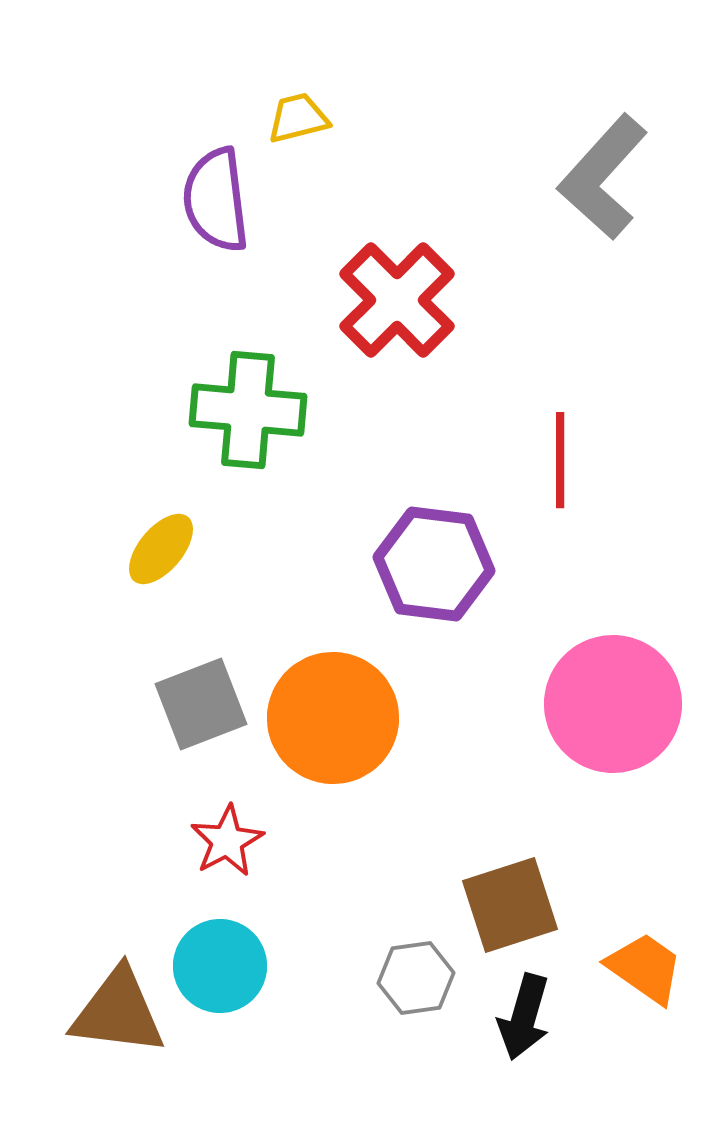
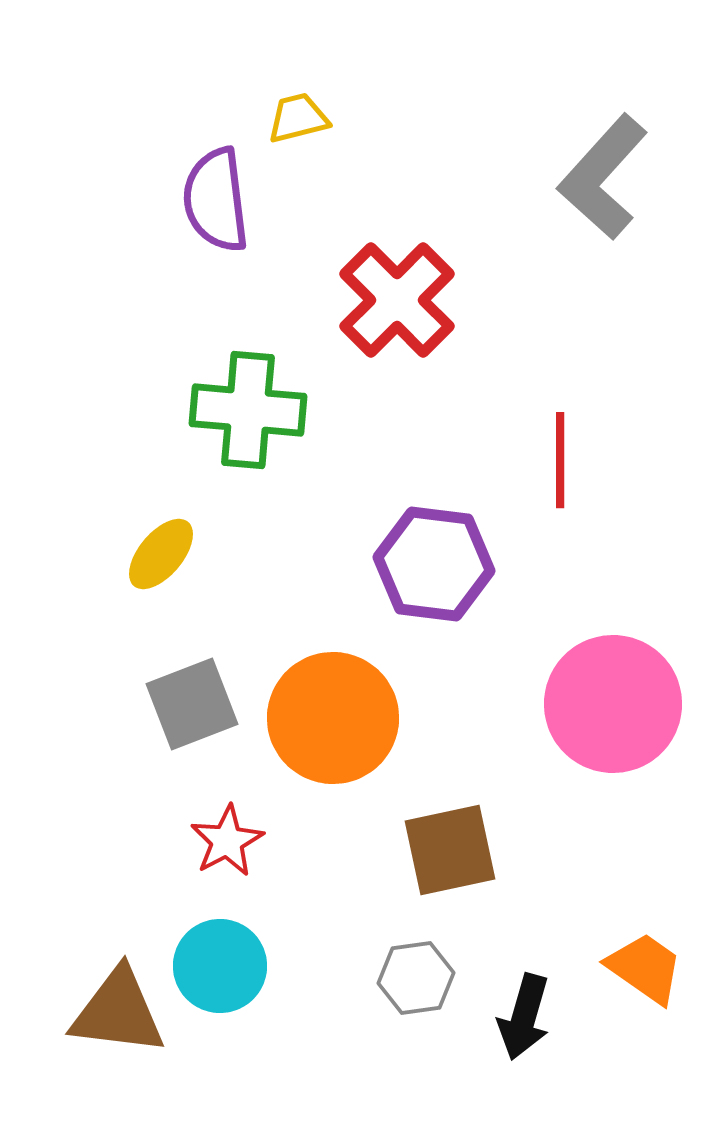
yellow ellipse: moved 5 px down
gray square: moved 9 px left
brown square: moved 60 px left, 55 px up; rotated 6 degrees clockwise
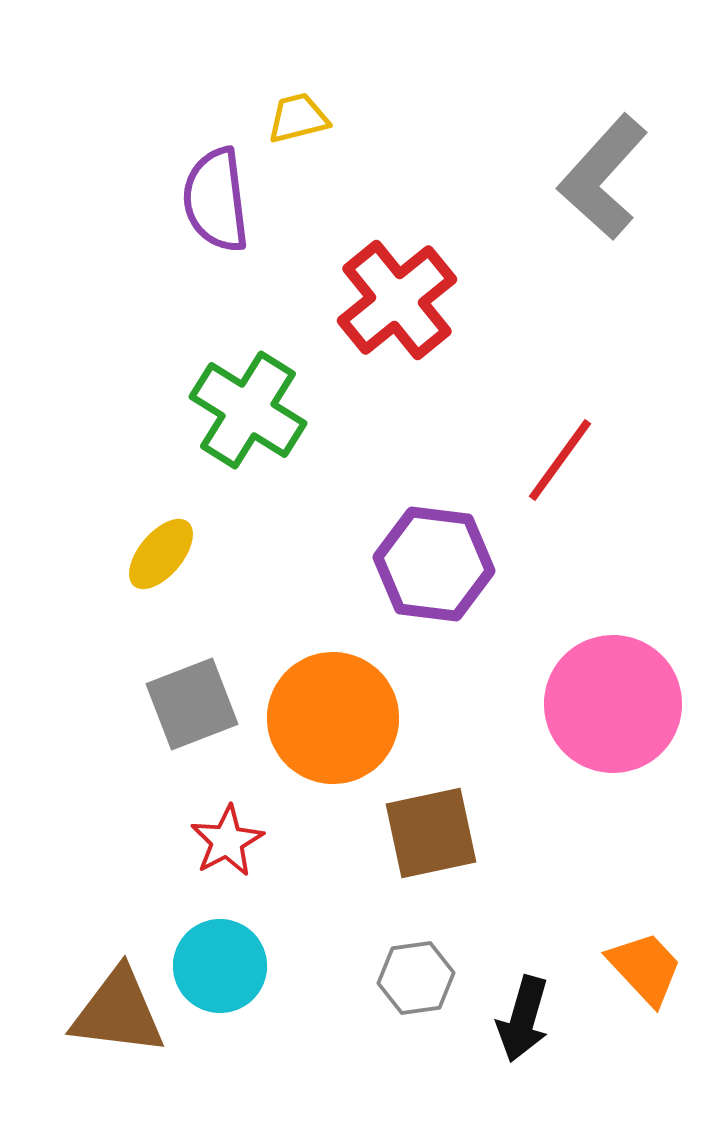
red cross: rotated 6 degrees clockwise
green cross: rotated 27 degrees clockwise
red line: rotated 36 degrees clockwise
brown square: moved 19 px left, 17 px up
orange trapezoid: rotated 12 degrees clockwise
black arrow: moved 1 px left, 2 px down
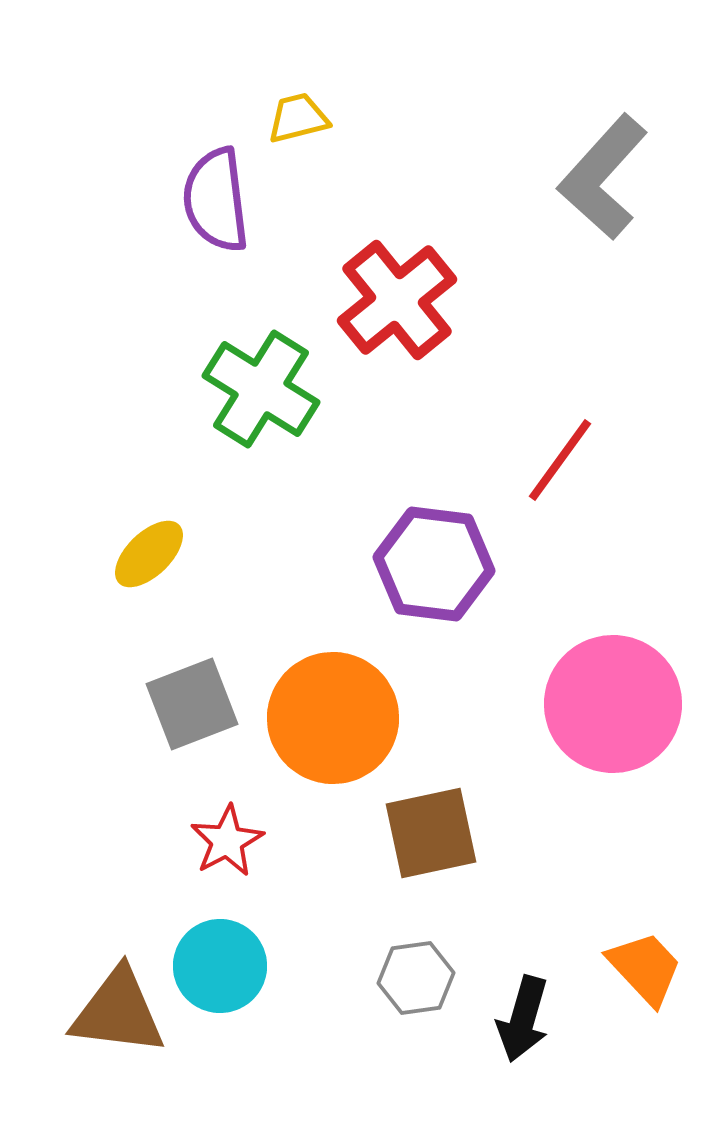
green cross: moved 13 px right, 21 px up
yellow ellipse: moved 12 px left; rotated 6 degrees clockwise
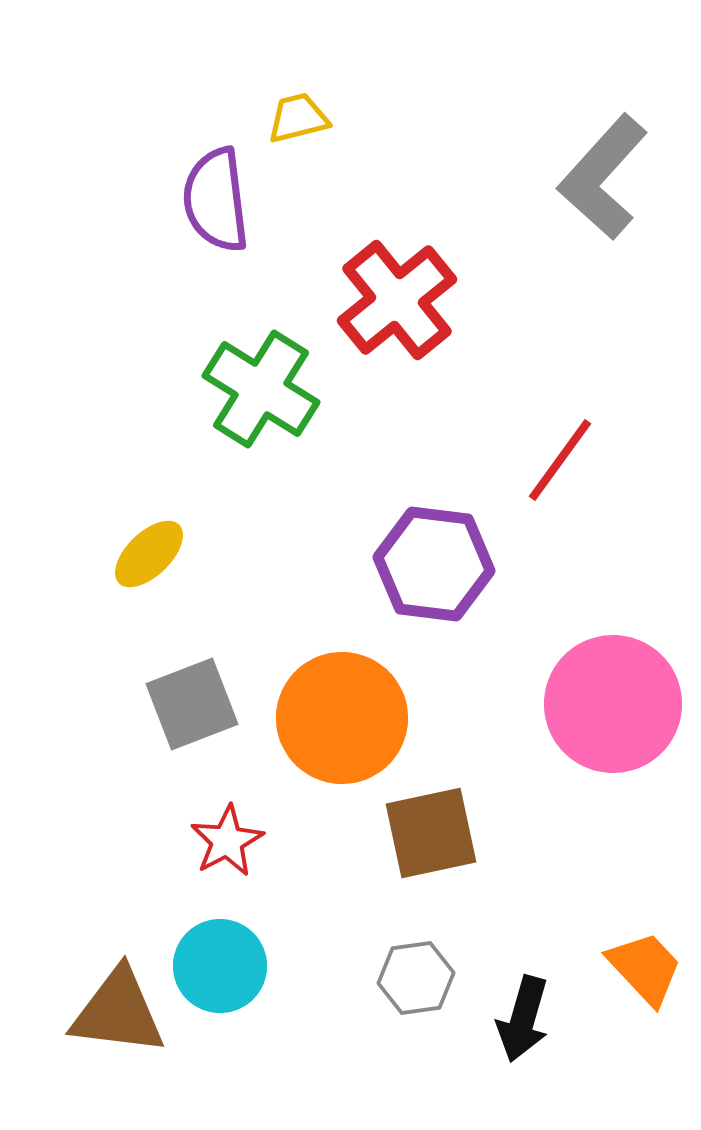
orange circle: moved 9 px right
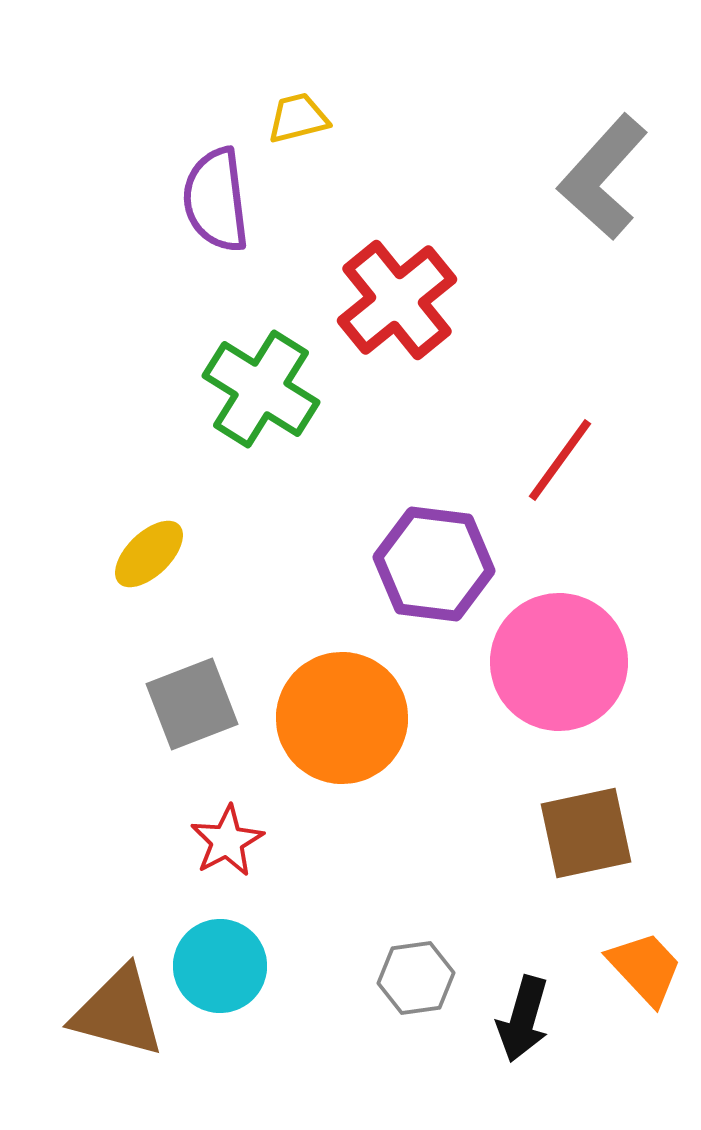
pink circle: moved 54 px left, 42 px up
brown square: moved 155 px right
brown triangle: rotated 8 degrees clockwise
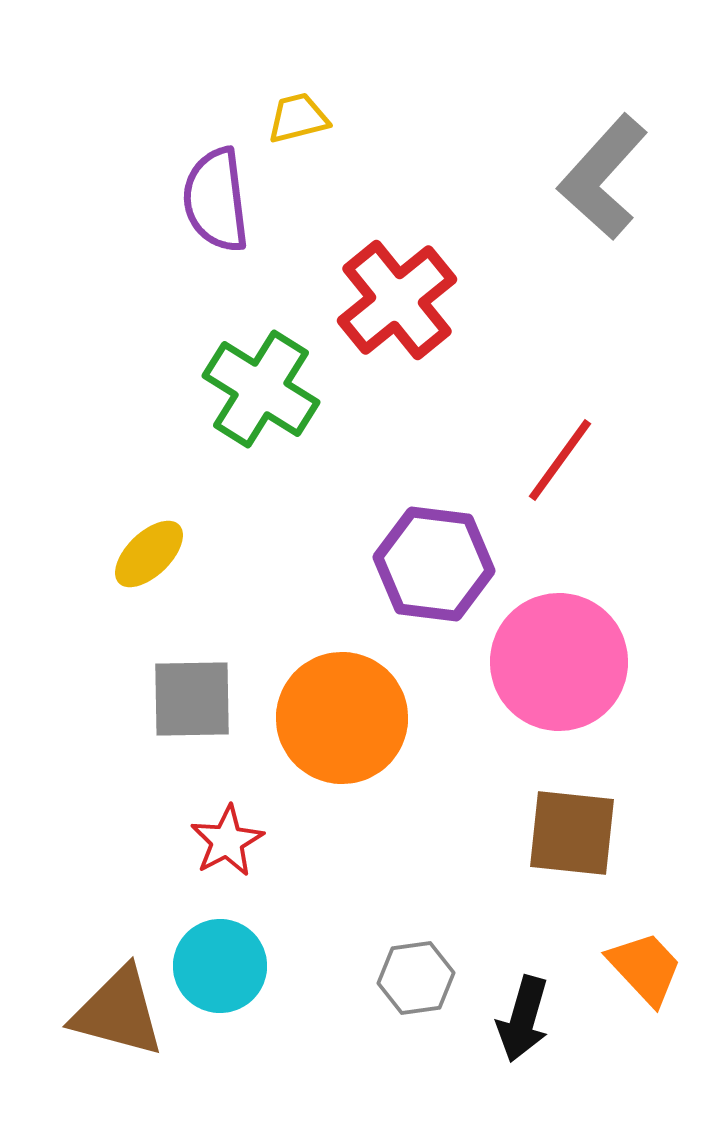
gray square: moved 5 px up; rotated 20 degrees clockwise
brown square: moved 14 px left; rotated 18 degrees clockwise
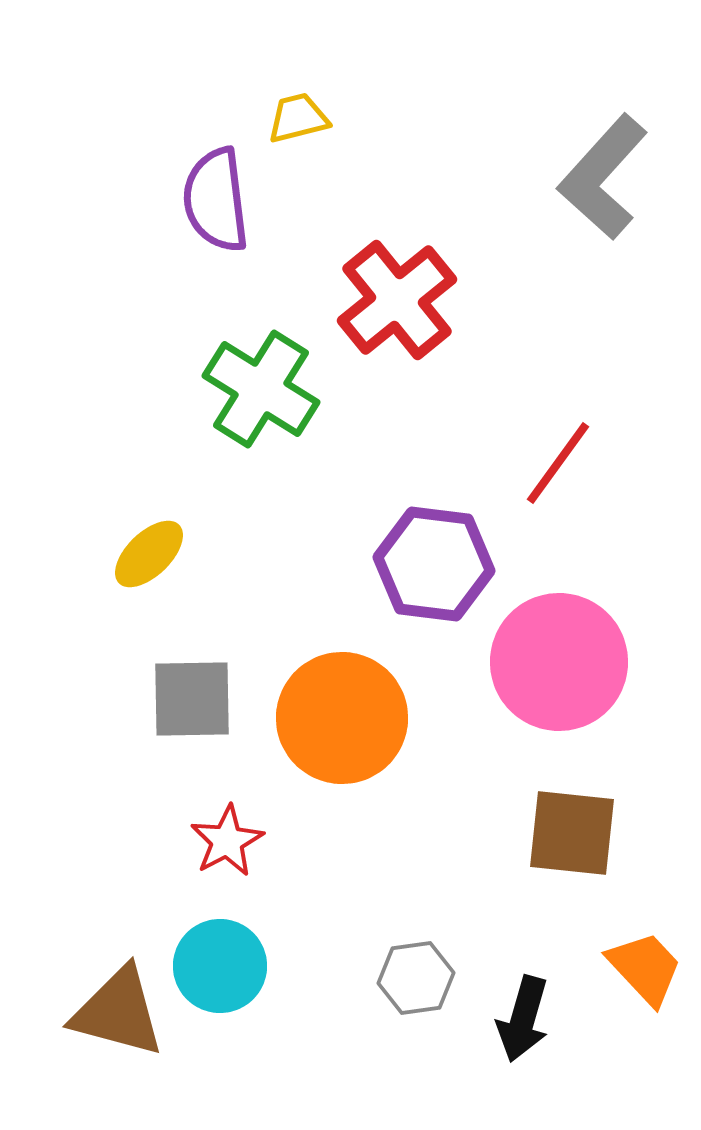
red line: moved 2 px left, 3 px down
